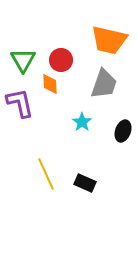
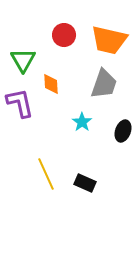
red circle: moved 3 px right, 25 px up
orange diamond: moved 1 px right
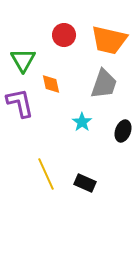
orange diamond: rotated 10 degrees counterclockwise
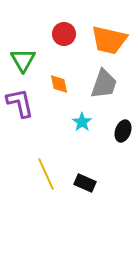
red circle: moved 1 px up
orange diamond: moved 8 px right
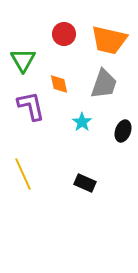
purple L-shape: moved 11 px right, 3 px down
yellow line: moved 23 px left
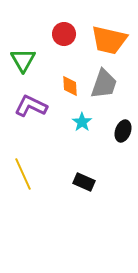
orange diamond: moved 11 px right, 2 px down; rotated 10 degrees clockwise
purple L-shape: rotated 52 degrees counterclockwise
black rectangle: moved 1 px left, 1 px up
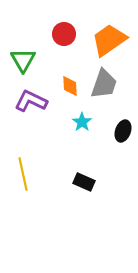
orange trapezoid: rotated 132 degrees clockwise
purple L-shape: moved 5 px up
yellow line: rotated 12 degrees clockwise
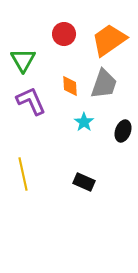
purple L-shape: rotated 40 degrees clockwise
cyan star: moved 2 px right
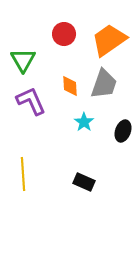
yellow line: rotated 8 degrees clockwise
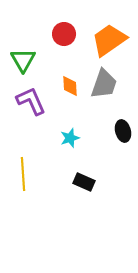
cyan star: moved 14 px left, 16 px down; rotated 18 degrees clockwise
black ellipse: rotated 35 degrees counterclockwise
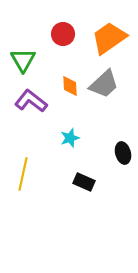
red circle: moved 1 px left
orange trapezoid: moved 2 px up
gray trapezoid: rotated 28 degrees clockwise
purple L-shape: rotated 28 degrees counterclockwise
black ellipse: moved 22 px down
yellow line: rotated 16 degrees clockwise
